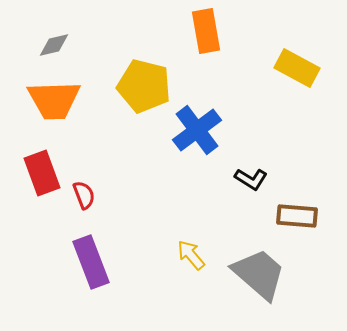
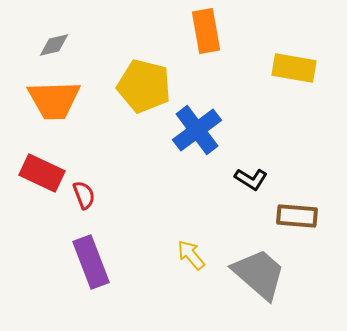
yellow rectangle: moved 3 px left; rotated 18 degrees counterclockwise
red rectangle: rotated 45 degrees counterclockwise
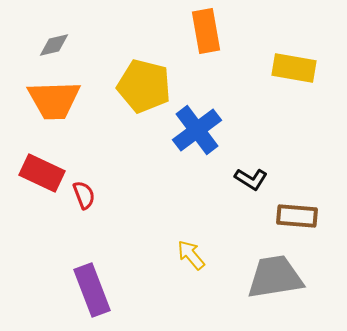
purple rectangle: moved 1 px right, 28 px down
gray trapezoid: moved 16 px right, 3 px down; rotated 50 degrees counterclockwise
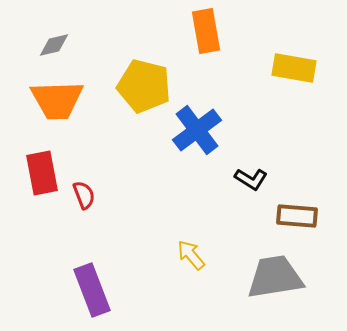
orange trapezoid: moved 3 px right
red rectangle: rotated 54 degrees clockwise
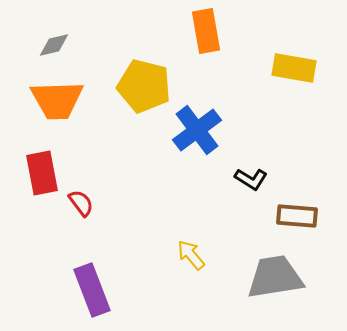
red semicircle: moved 3 px left, 8 px down; rotated 16 degrees counterclockwise
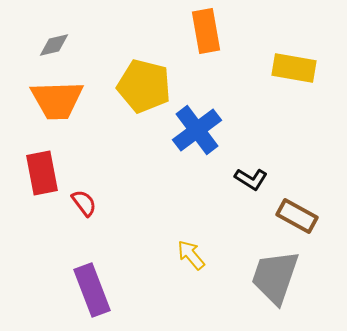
red semicircle: moved 3 px right
brown rectangle: rotated 24 degrees clockwise
gray trapezoid: rotated 62 degrees counterclockwise
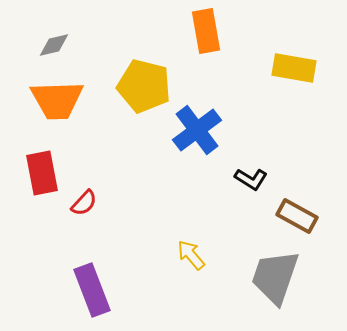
red semicircle: rotated 80 degrees clockwise
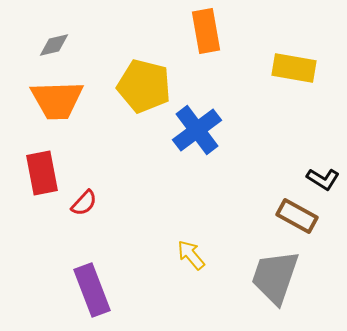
black L-shape: moved 72 px right
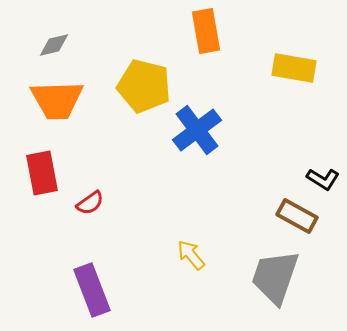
red semicircle: moved 6 px right; rotated 12 degrees clockwise
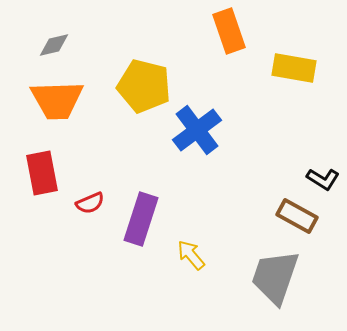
orange rectangle: moved 23 px right; rotated 9 degrees counterclockwise
red semicircle: rotated 12 degrees clockwise
purple rectangle: moved 49 px right, 71 px up; rotated 39 degrees clockwise
